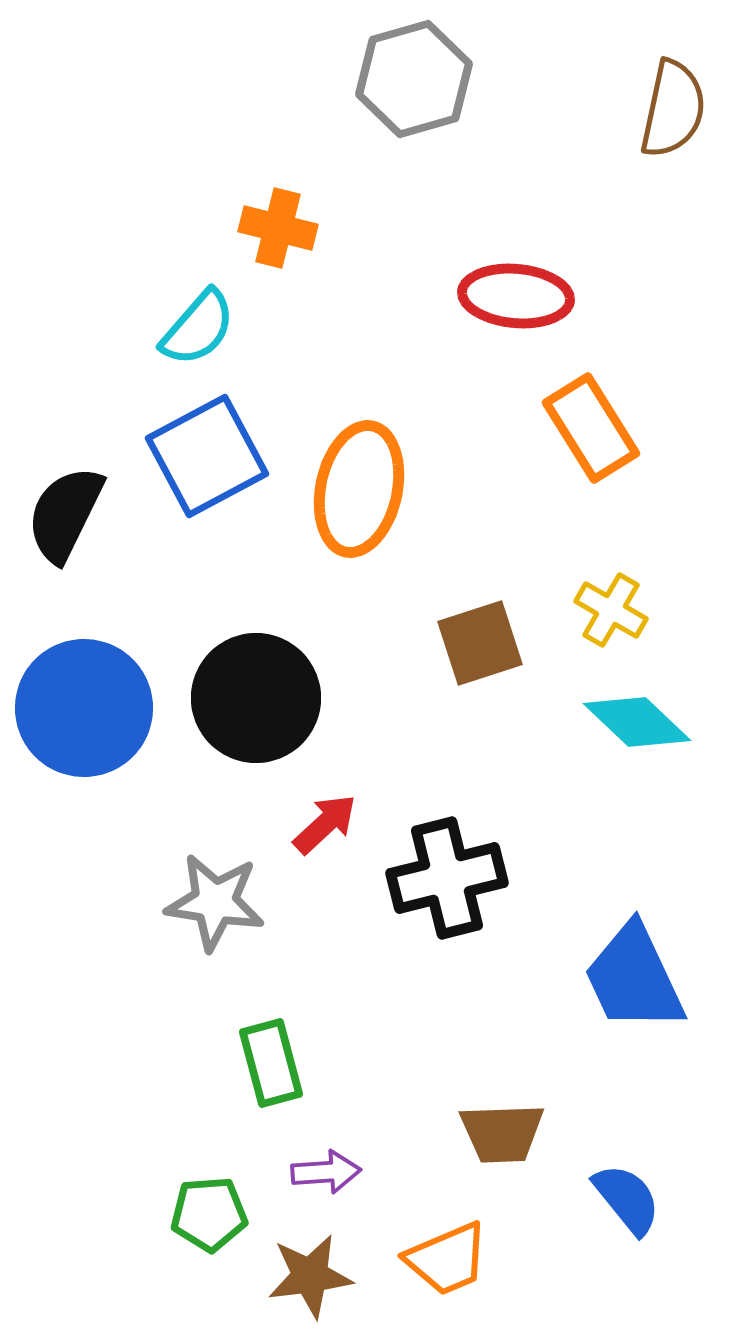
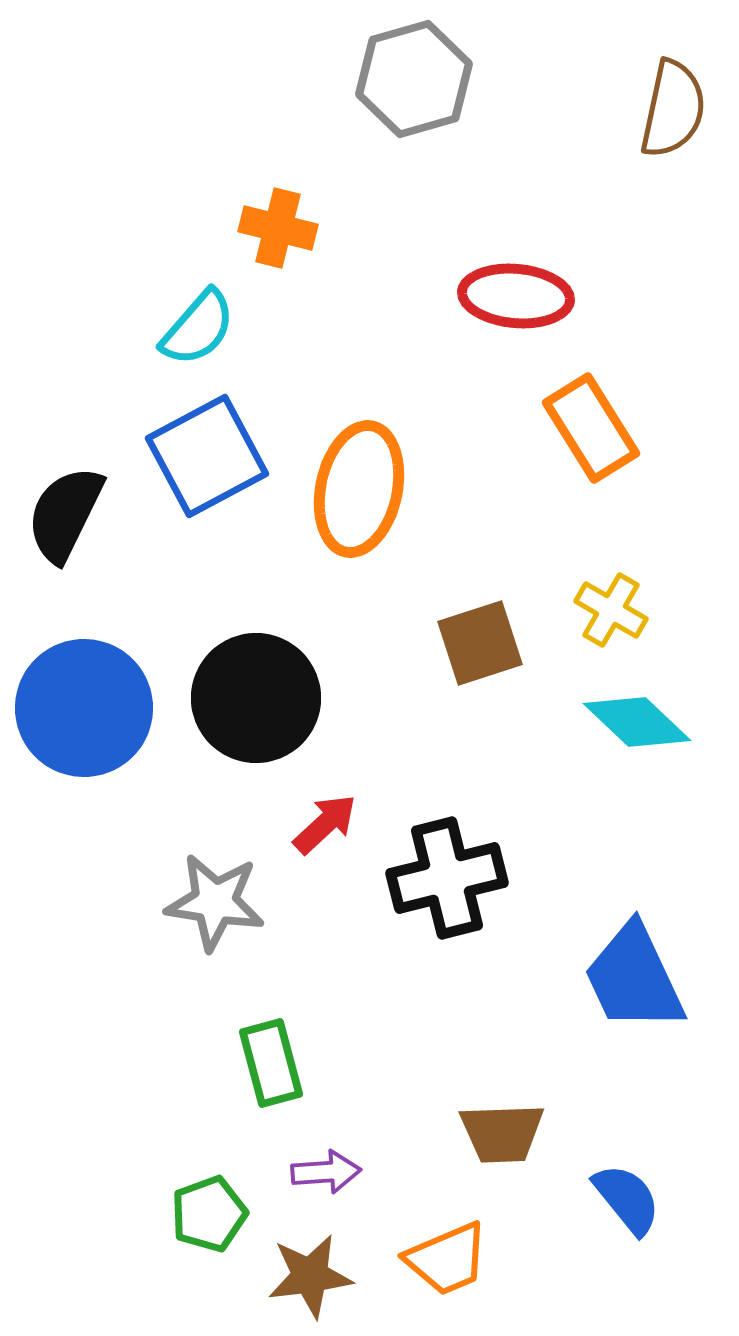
green pentagon: rotated 16 degrees counterclockwise
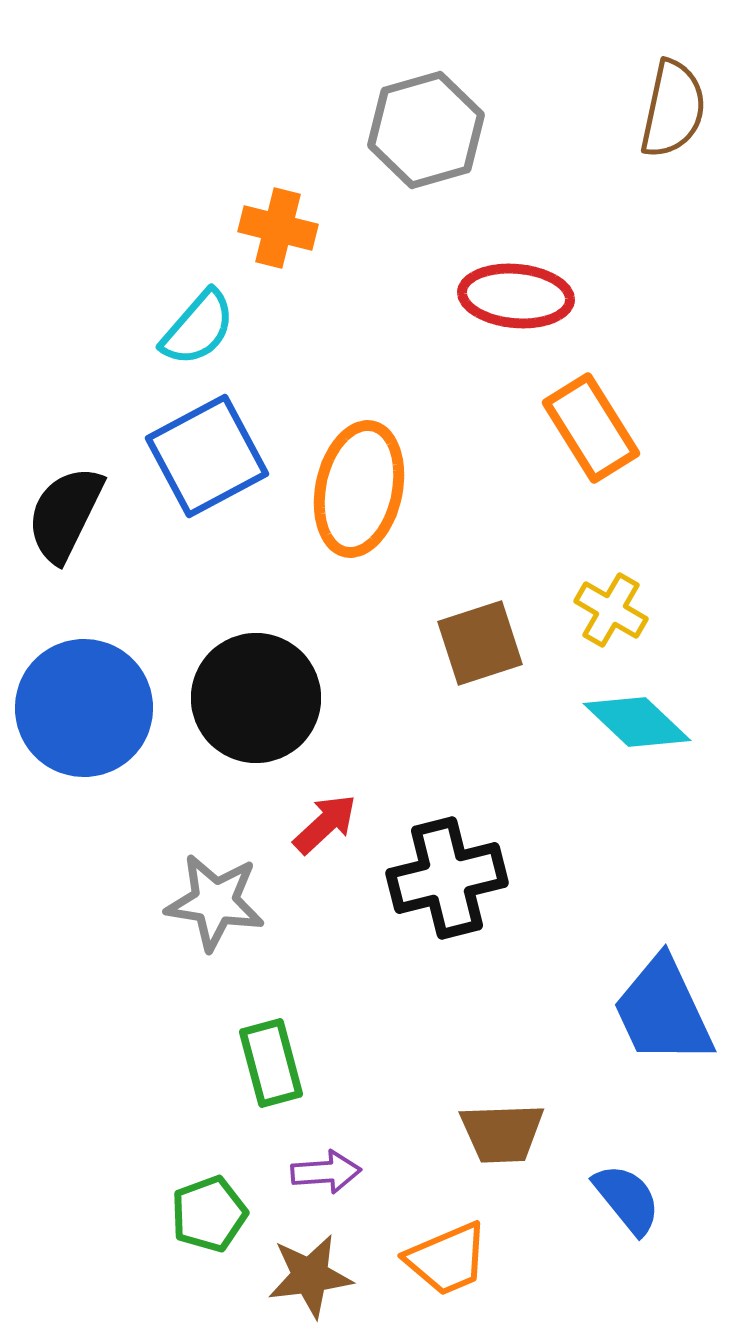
gray hexagon: moved 12 px right, 51 px down
blue trapezoid: moved 29 px right, 33 px down
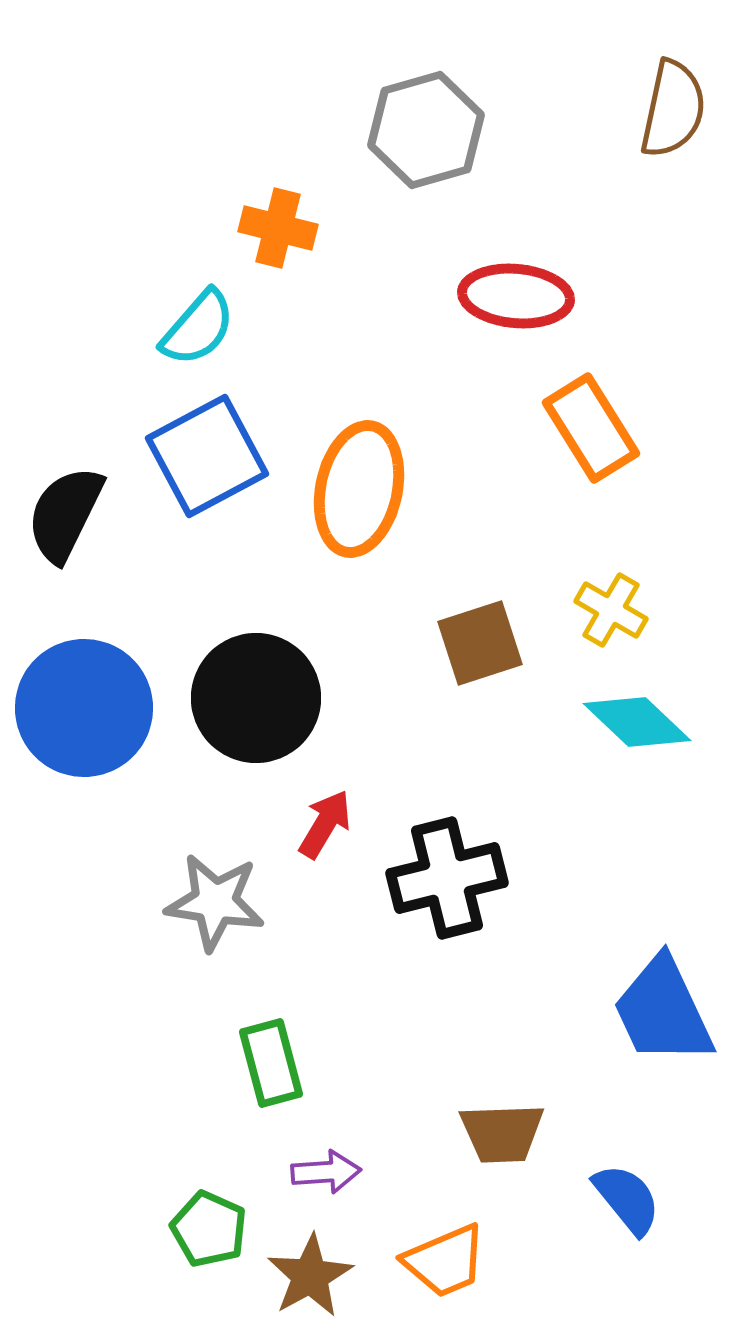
red arrow: rotated 16 degrees counterclockwise
green pentagon: moved 15 px down; rotated 28 degrees counterclockwise
orange trapezoid: moved 2 px left, 2 px down
brown star: rotated 22 degrees counterclockwise
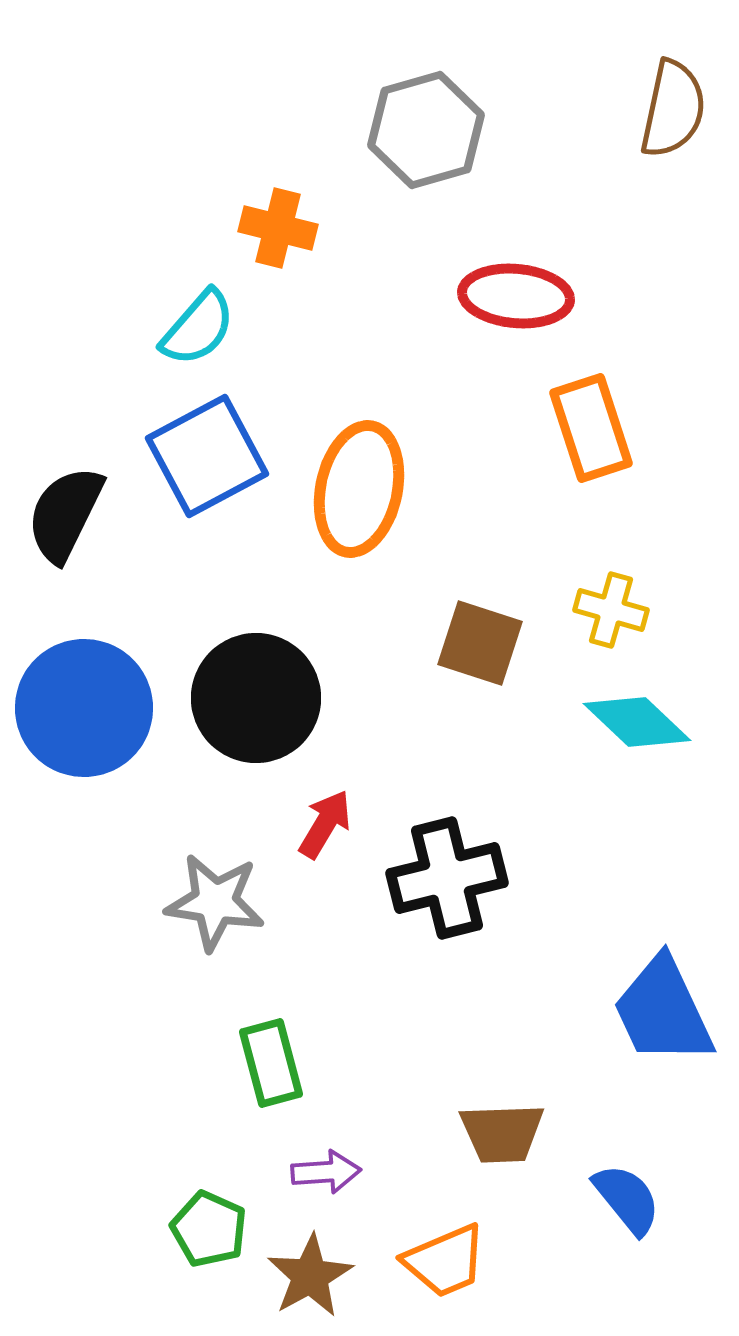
orange rectangle: rotated 14 degrees clockwise
yellow cross: rotated 14 degrees counterclockwise
brown square: rotated 36 degrees clockwise
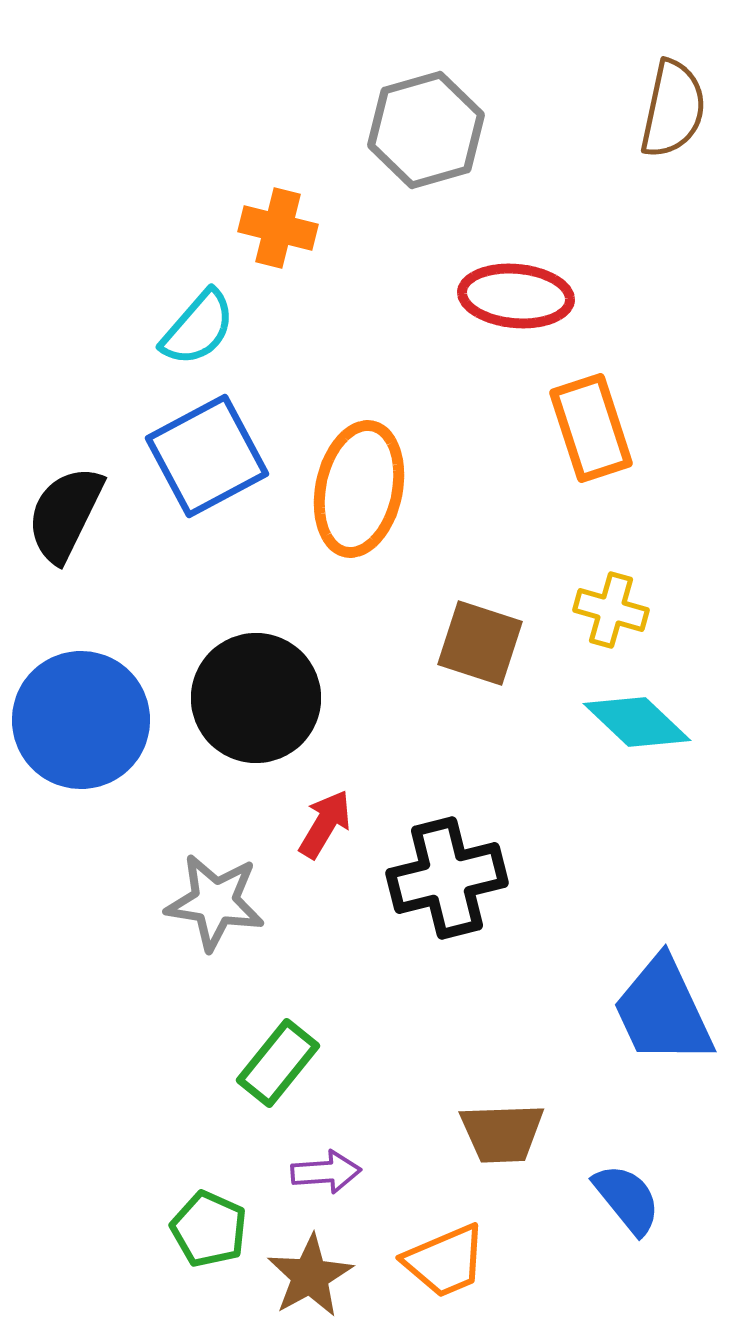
blue circle: moved 3 px left, 12 px down
green rectangle: moved 7 px right; rotated 54 degrees clockwise
